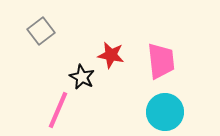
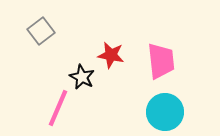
pink line: moved 2 px up
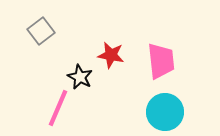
black star: moved 2 px left
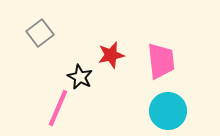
gray square: moved 1 px left, 2 px down
red star: rotated 24 degrees counterclockwise
cyan circle: moved 3 px right, 1 px up
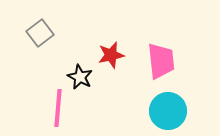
pink line: rotated 18 degrees counterclockwise
